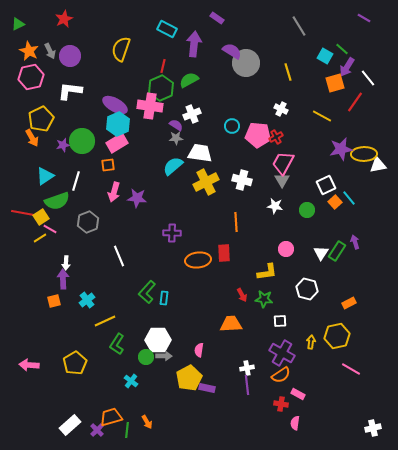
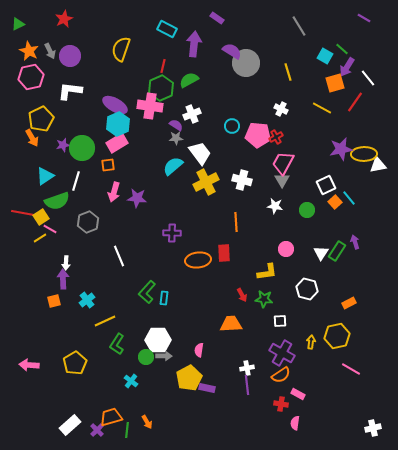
yellow line at (322, 116): moved 8 px up
green circle at (82, 141): moved 7 px down
white trapezoid at (200, 153): rotated 45 degrees clockwise
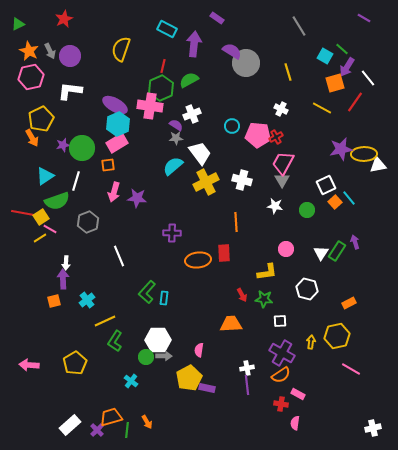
green L-shape at (117, 344): moved 2 px left, 3 px up
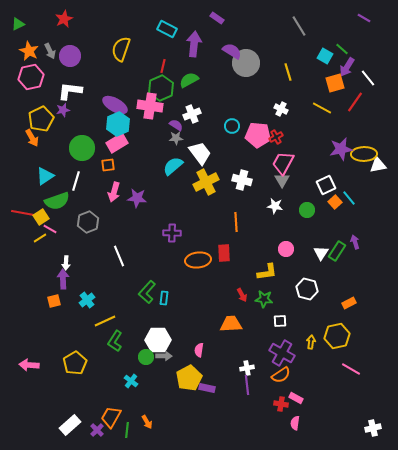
purple star at (63, 145): moved 35 px up
pink rectangle at (298, 394): moved 2 px left, 4 px down
orange trapezoid at (111, 417): rotated 45 degrees counterclockwise
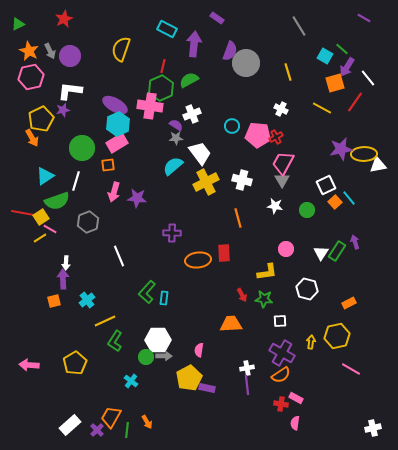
purple semicircle at (232, 51): moved 2 px left; rotated 78 degrees clockwise
orange line at (236, 222): moved 2 px right, 4 px up; rotated 12 degrees counterclockwise
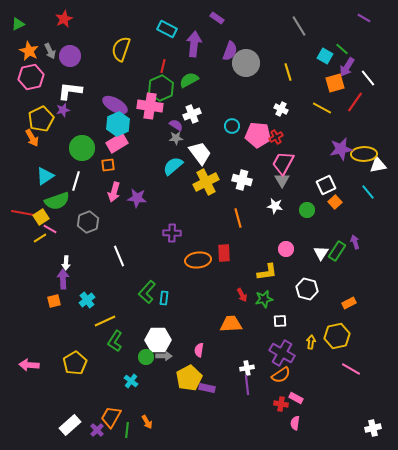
cyan line at (349, 198): moved 19 px right, 6 px up
green star at (264, 299): rotated 18 degrees counterclockwise
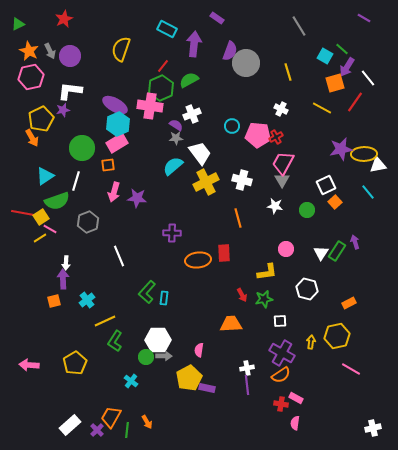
red line at (163, 66): rotated 24 degrees clockwise
